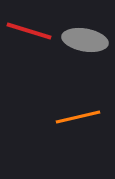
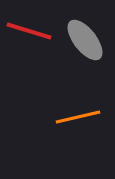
gray ellipse: rotated 42 degrees clockwise
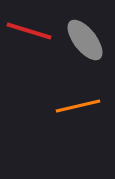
orange line: moved 11 px up
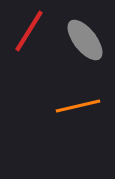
red line: rotated 75 degrees counterclockwise
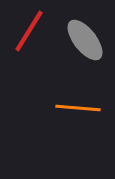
orange line: moved 2 px down; rotated 18 degrees clockwise
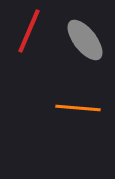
red line: rotated 9 degrees counterclockwise
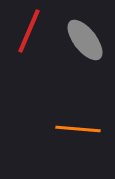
orange line: moved 21 px down
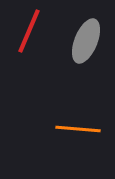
gray ellipse: moved 1 px right, 1 px down; rotated 60 degrees clockwise
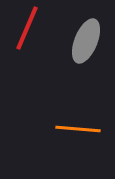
red line: moved 2 px left, 3 px up
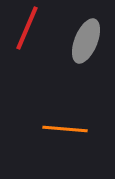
orange line: moved 13 px left
